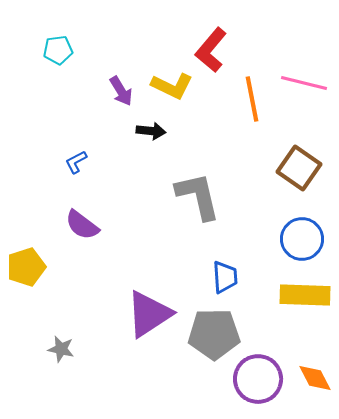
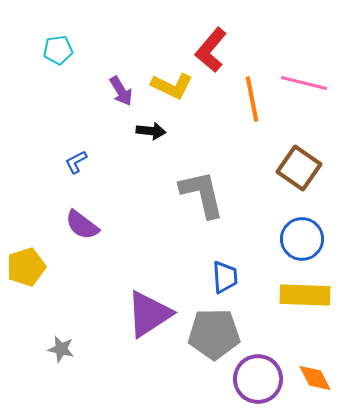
gray L-shape: moved 4 px right, 2 px up
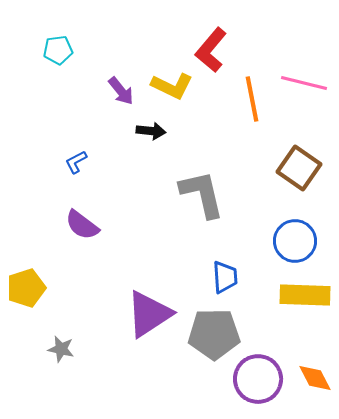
purple arrow: rotated 8 degrees counterclockwise
blue circle: moved 7 px left, 2 px down
yellow pentagon: moved 21 px down
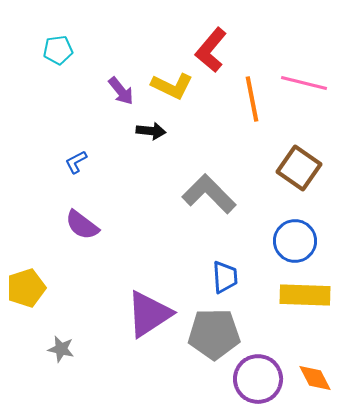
gray L-shape: moved 7 px right; rotated 32 degrees counterclockwise
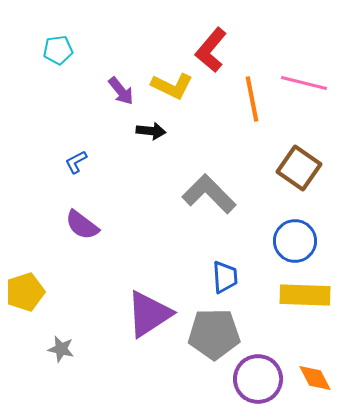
yellow pentagon: moved 1 px left, 4 px down
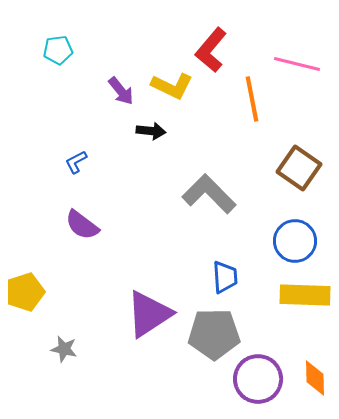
pink line: moved 7 px left, 19 px up
gray star: moved 3 px right
orange diamond: rotated 27 degrees clockwise
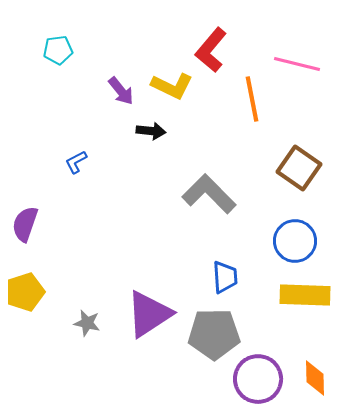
purple semicircle: moved 57 px left, 1 px up; rotated 72 degrees clockwise
gray star: moved 23 px right, 26 px up
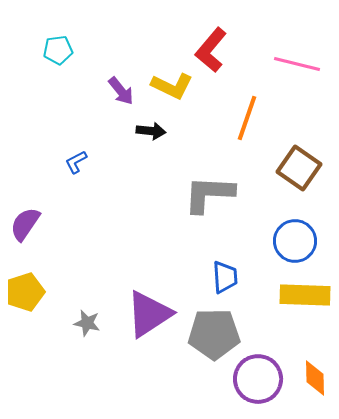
orange line: moved 5 px left, 19 px down; rotated 30 degrees clockwise
gray L-shape: rotated 42 degrees counterclockwise
purple semicircle: rotated 15 degrees clockwise
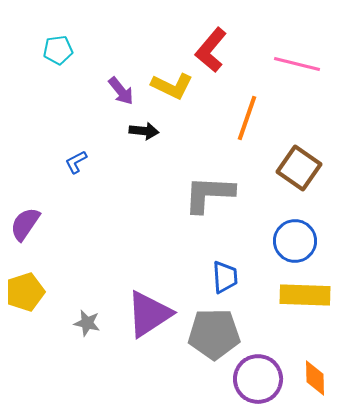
black arrow: moved 7 px left
